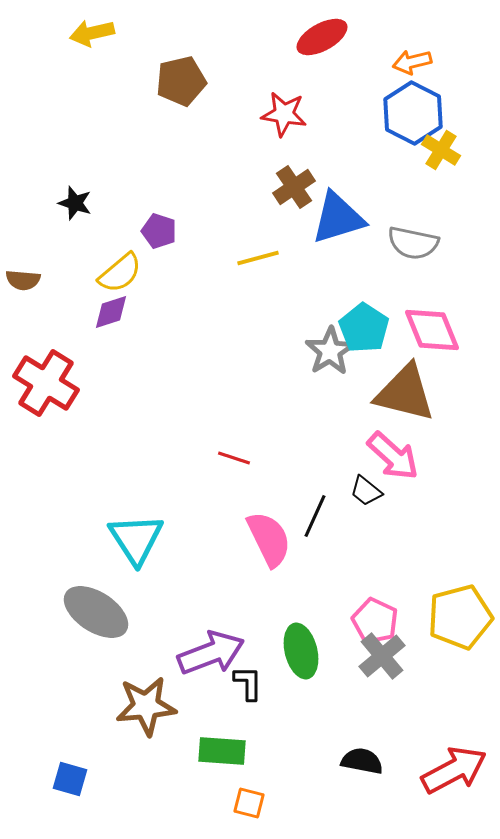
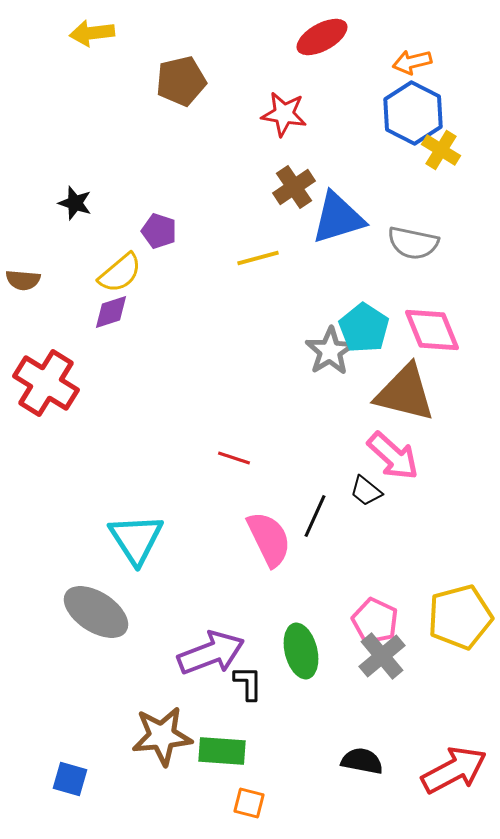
yellow arrow: rotated 6 degrees clockwise
brown star: moved 16 px right, 30 px down
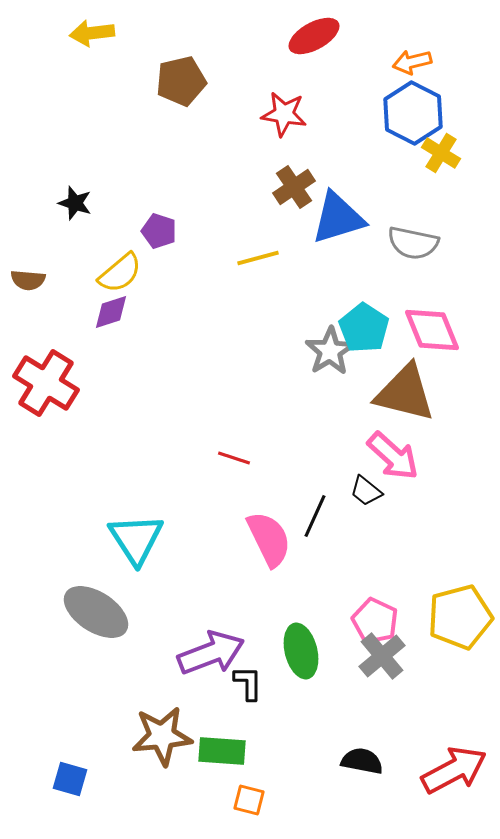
red ellipse: moved 8 px left, 1 px up
yellow cross: moved 3 px down
brown semicircle: moved 5 px right
orange square: moved 3 px up
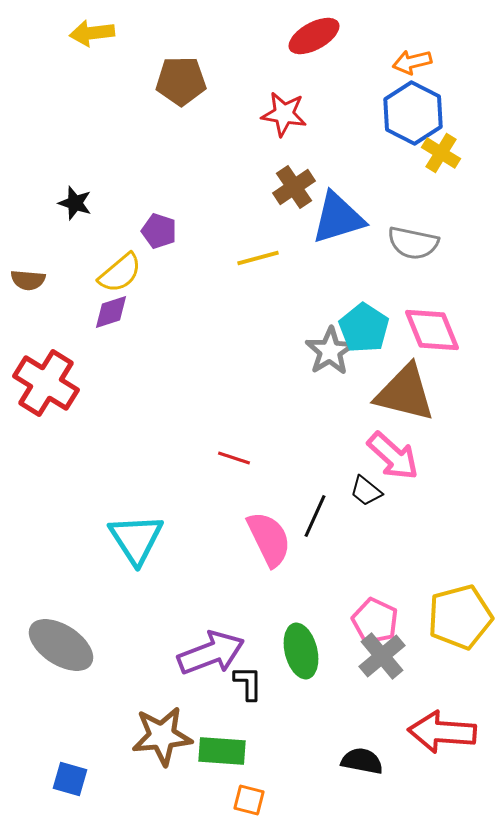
brown pentagon: rotated 12 degrees clockwise
gray ellipse: moved 35 px left, 33 px down
red arrow: moved 12 px left, 38 px up; rotated 148 degrees counterclockwise
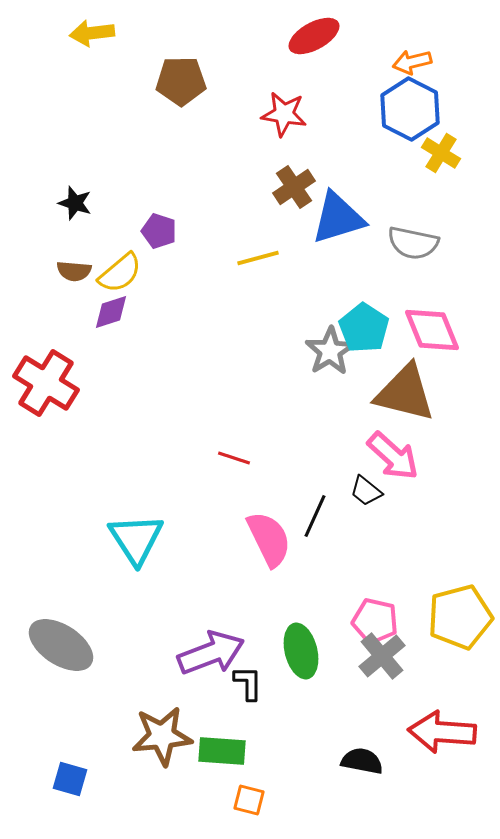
blue hexagon: moved 3 px left, 4 px up
brown semicircle: moved 46 px right, 9 px up
pink pentagon: rotated 12 degrees counterclockwise
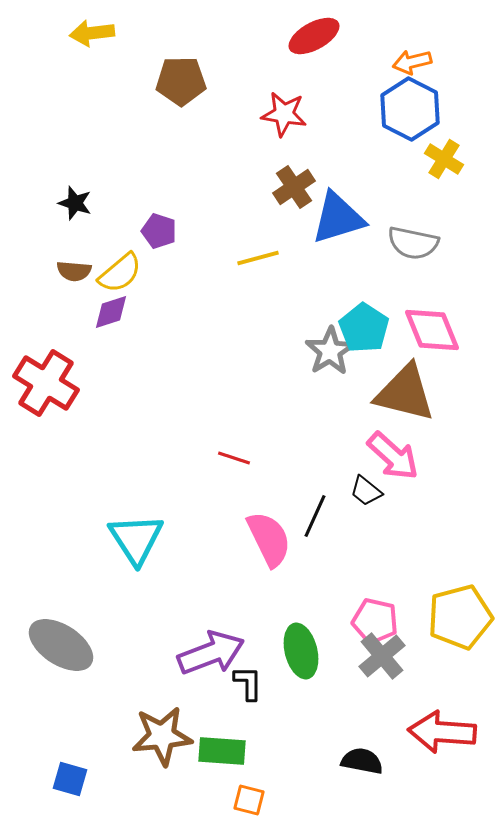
yellow cross: moved 3 px right, 6 px down
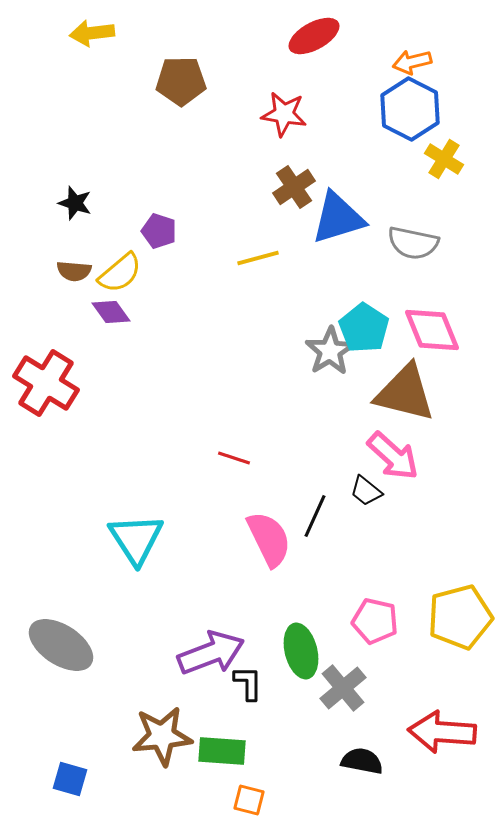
purple diamond: rotated 72 degrees clockwise
gray cross: moved 39 px left, 32 px down
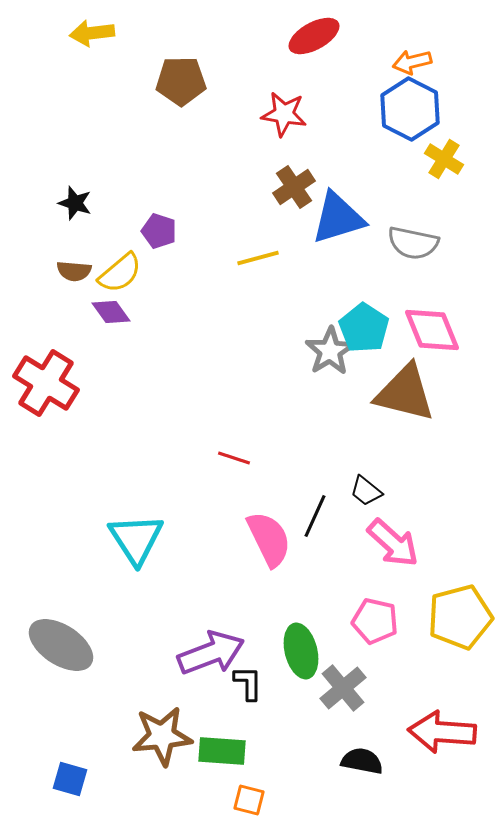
pink arrow: moved 87 px down
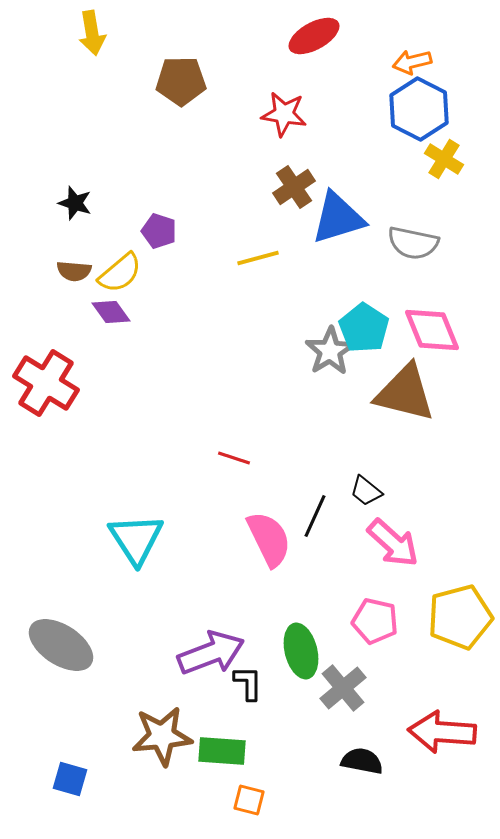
yellow arrow: rotated 93 degrees counterclockwise
blue hexagon: moved 9 px right
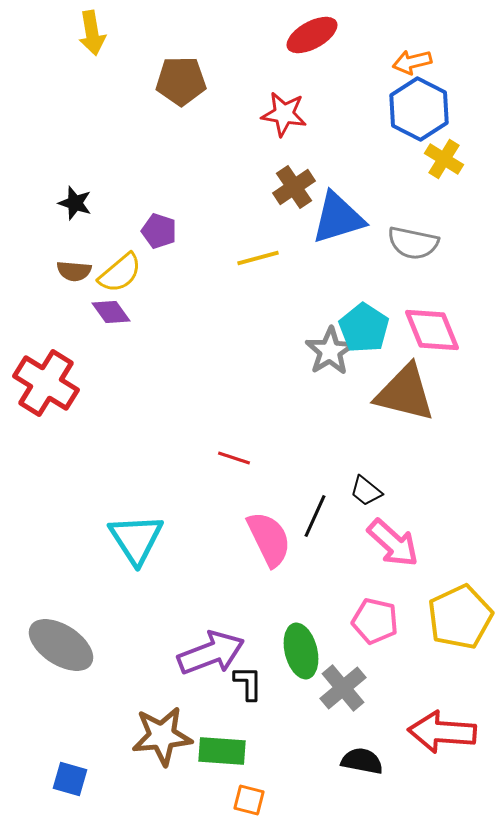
red ellipse: moved 2 px left, 1 px up
yellow pentagon: rotated 10 degrees counterclockwise
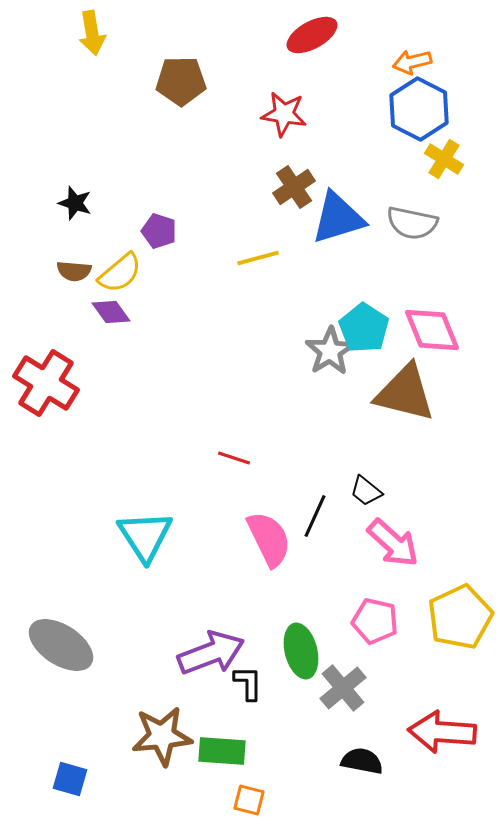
gray semicircle: moved 1 px left, 20 px up
cyan triangle: moved 9 px right, 3 px up
